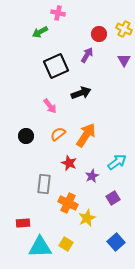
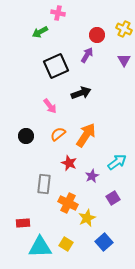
red circle: moved 2 px left, 1 px down
blue square: moved 12 px left
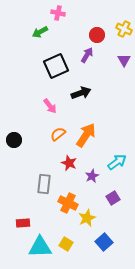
black circle: moved 12 px left, 4 px down
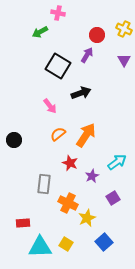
black square: moved 2 px right; rotated 35 degrees counterclockwise
red star: moved 1 px right
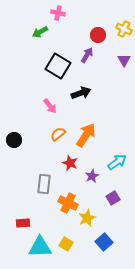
red circle: moved 1 px right
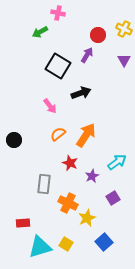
cyan triangle: rotated 15 degrees counterclockwise
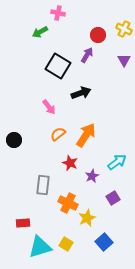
pink arrow: moved 1 px left, 1 px down
gray rectangle: moved 1 px left, 1 px down
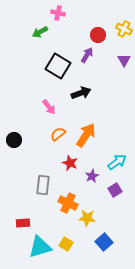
purple square: moved 2 px right, 8 px up
yellow star: rotated 30 degrees clockwise
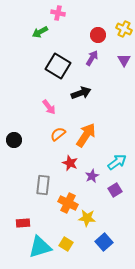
purple arrow: moved 5 px right, 3 px down
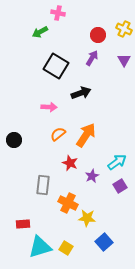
black square: moved 2 px left
pink arrow: rotated 49 degrees counterclockwise
purple square: moved 5 px right, 4 px up
red rectangle: moved 1 px down
yellow square: moved 4 px down
